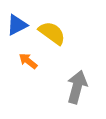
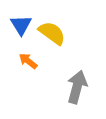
blue triangle: moved 4 px right; rotated 35 degrees counterclockwise
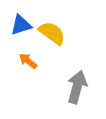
blue triangle: rotated 45 degrees clockwise
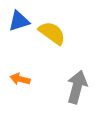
blue triangle: moved 2 px left, 4 px up
orange arrow: moved 8 px left, 18 px down; rotated 24 degrees counterclockwise
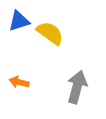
yellow semicircle: moved 2 px left
orange arrow: moved 1 px left, 3 px down
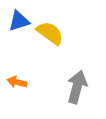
orange arrow: moved 2 px left
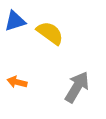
blue triangle: moved 4 px left
gray arrow: rotated 16 degrees clockwise
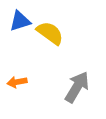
blue triangle: moved 5 px right
orange arrow: rotated 24 degrees counterclockwise
